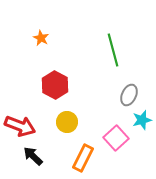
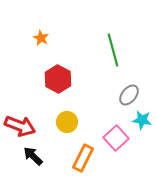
red hexagon: moved 3 px right, 6 px up
gray ellipse: rotated 15 degrees clockwise
cyan star: rotated 24 degrees clockwise
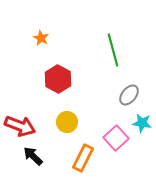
cyan star: moved 3 px down
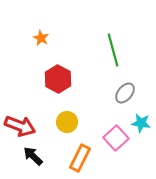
gray ellipse: moved 4 px left, 2 px up
cyan star: moved 1 px left
orange rectangle: moved 3 px left
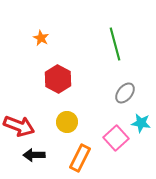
green line: moved 2 px right, 6 px up
red arrow: moved 1 px left
black arrow: moved 1 px right, 1 px up; rotated 45 degrees counterclockwise
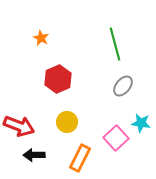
red hexagon: rotated 8 degrees clockwise
gray ellipse: moved 2 px left, 7 px up
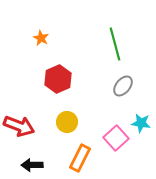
black arrow: moved 2 px left, 10 px down
